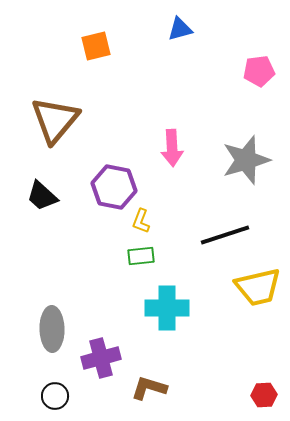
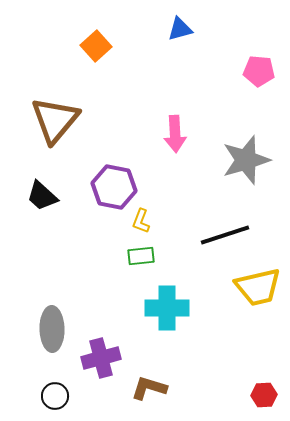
orange square: rotated 28 degrees counterclockwise
pink pentagon: rotated 12 degrees clockwise
pink arrow: moved 3 px right, 14 px up
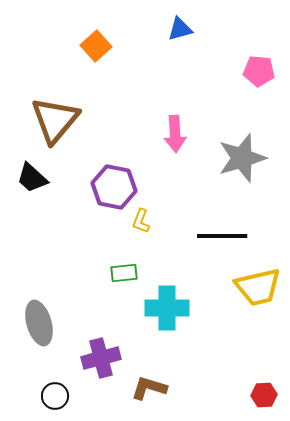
gray star: moved 4 px left, 2 px up
black trapezoid: moved 10 px left, 18 px up
black line: moved 3 px left, 1 px down; rotated 18 degrees clockwise
green rectangle: moved 17 px left, 17 px down
gray ellipse: moved 13 px left, 6 px up; rotated 15 degrees counterclockwise
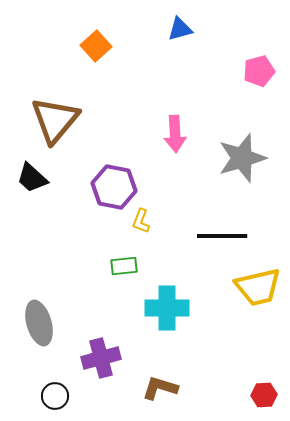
pink pentagon: rotated 20 degrees counterclockwise
green rectangle: moved 7 px up
brown L-shape: moved 11 px right
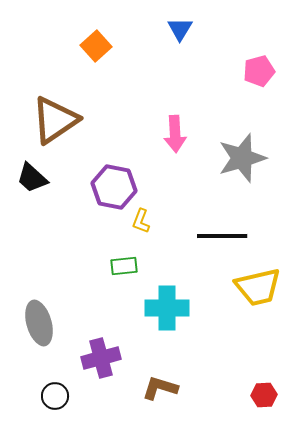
blue triangle: rotated 44 degrees counterclockwise
brown triangle: rotated 16 degrees clockwise
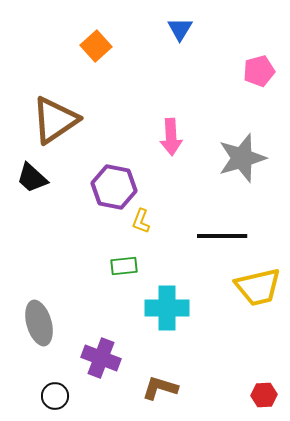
pink arrow: moved 4 px left, 3 px down
purple cross: rotated 36 degrees clockwise
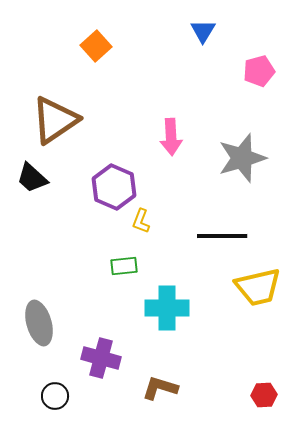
blue triangle: moved 23 px right, 2 px down
purple hexagon: rotated 12 degrees clockwise
purple cross: rotated 6 degrees counterclockwise
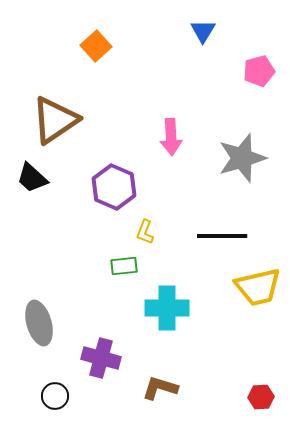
yellow L-shape: moved 4 px right, 11 px down
red hexagon: moved 3 px left, 2 px down
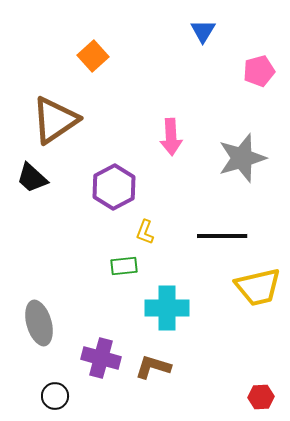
orange square: moved 3 px left, 10 px down
purple hexagon: rotated 9 degrees clockwise
brown L-shape: moved 7 px left, 21 px up
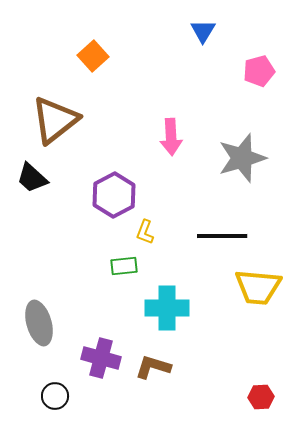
brown triangle: rotated 4 degrees counterclockwise
purple hexagon: moved 8 px down
yellow trapezoid: rotated 18 degrees clockwise
